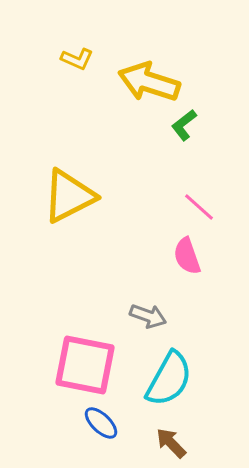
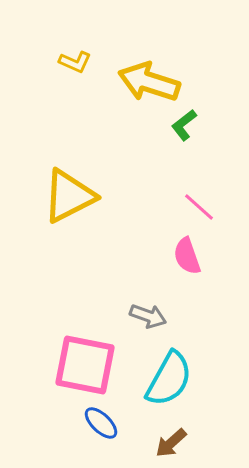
yellow L-shape: moved 2 px left, 3 px down
brown arrow: rotated 88 degrees counterclockwise
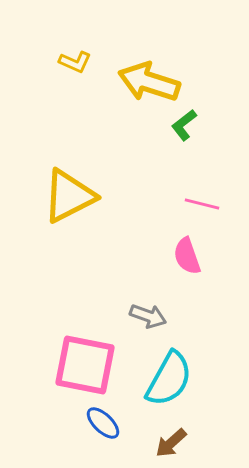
pink line: moved 3 px right, 3 px up; rotated 28 degrees counterclockwise
blue ellipse: moved 2 px right
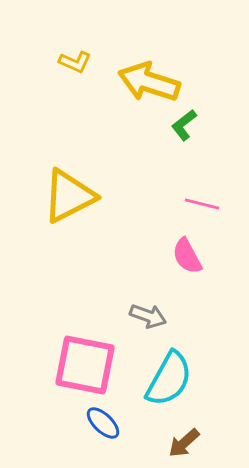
pink semicircle: rotated 9 degrees counterclockwise
brown arrow: moved 13 px right
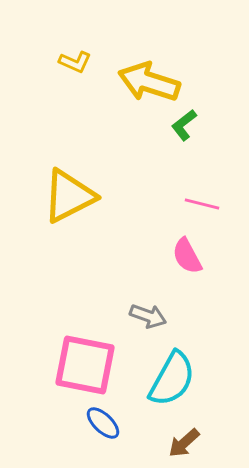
cyan semicircle: moved 3 px right
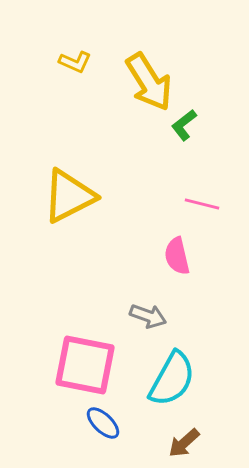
yellow arrow: rotated 140 degrees counterclockwise
pink semicircle: moved 10 px left; rotated 15 degrees clockwise
